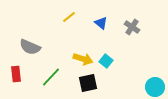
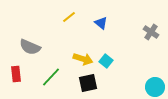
gray cross: moved 19 px right, 5 px down
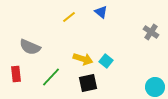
blue triangle: moved 11 px up
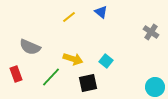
yellow arrow: moved 10 px left
red rectangle: rotated 14 degrees counterclockwise
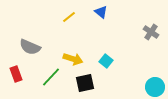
black square: moved 3 px left
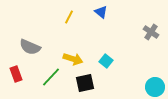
yellow line: rotated 24 degrees counterclockwise
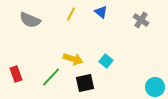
yellow line: moved 2 px right, 3 px up
gray cross: moved 10 px left, 12 px up
gray semicircle: moved 27 px up
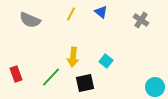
yellow arrow: moved 2 px up; rotated 78 degrees clockwise
